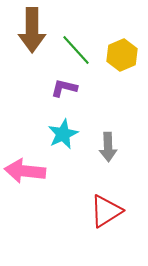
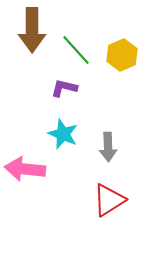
cyan star: rotated 24 degrees counterclockwise
pink arrow: moved 2 px up
red triangle: moved 3 px right, 11 px up
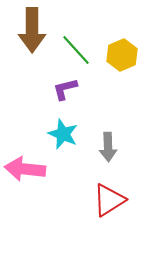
purple L-shape: moved 1 px right, 1 px down; rotated 28 degrees counterclockwise
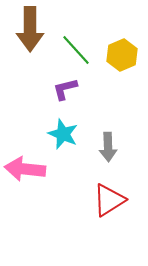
brown arrow: moved 2 px left, 1 px up
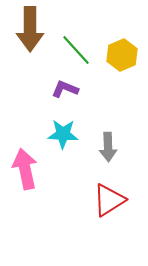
purple L-shape: rotated 36 degrees clockwise
cyan star: rotated 20 degrees counterclockwise
pink arrow: rotated 72 degrees clockwise
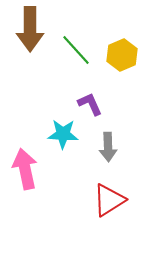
purple L-shape: moved 25 px right, 15 px down; rotated 44 degrees clockwise
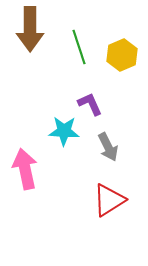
green line: moved 3 px right, 3 px up; rotated 24 degrees clockwise
cyan star: moved 1 px right, 3 px up
gray arrow: rotated 24 degrees counterclockwise
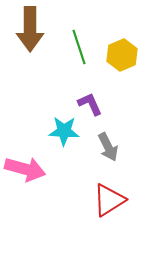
pink arrow: rotated 117 degrees clockwise
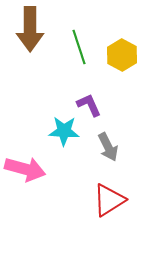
yellow hexagon: rotated 8 degrees counterclockwise
purple L-shape: moved 1 px left, 1 px down
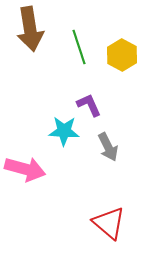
brown arrow: rotated 9 degrees counterclockwise
red triangle: moved 23 px down; rotated 48 degrees counterclockwise
